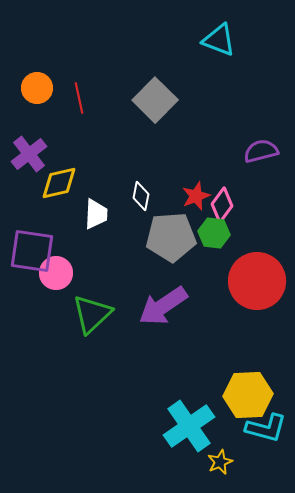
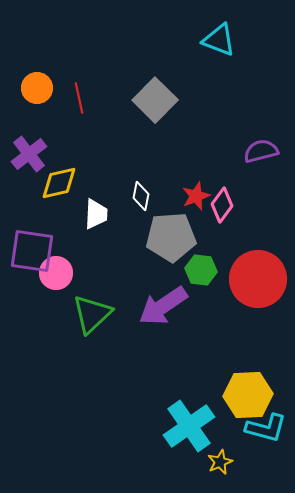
green hexagon: moved 13 px left, 37 px down
red circle: moved 1 px right, 2 px up
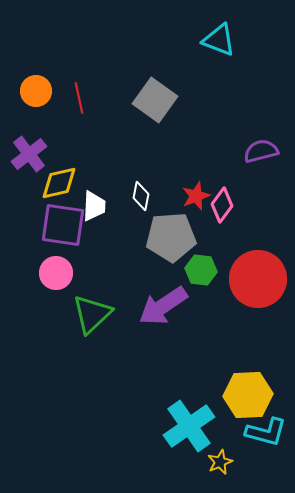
orange circle: moved 1 px left, 3 px down
gray square: rotated 9 degrees counterclockwise
white trapezoid: moved 2 px left, 8 px up
purple square: moved 31 px right, 26 px up
cyan L-shape: moved 4 px down
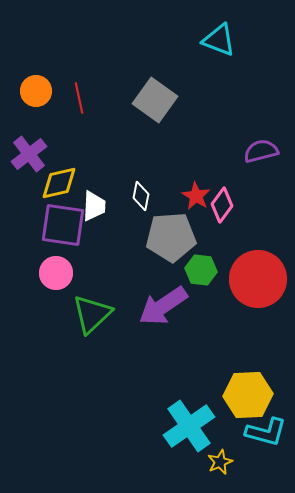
red star: rotated 20 degrees counterclockwise
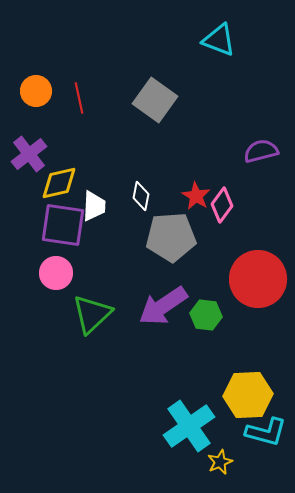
green hexagon: moved 5 px right, 45 px down
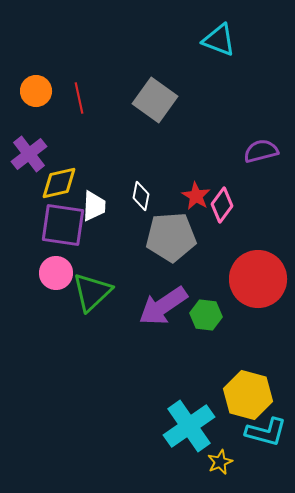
green triangle: moved 22 px up
yellow hexagon: rotated 18 degrees clockwise
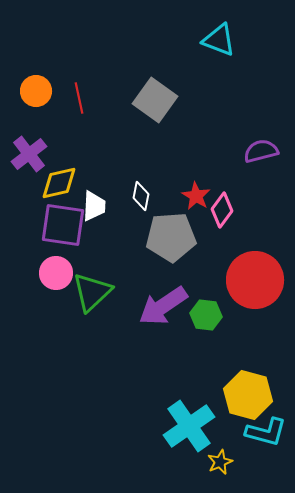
pink diamond: moved 5 px down
red circle: moved 3 px left, 1 px down
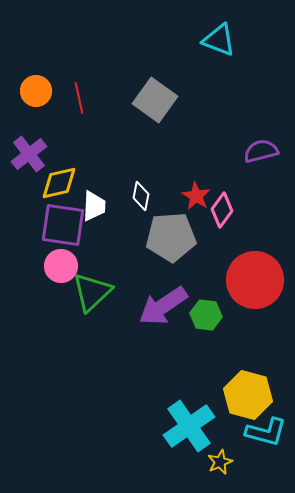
pink circle: moved 5 px right, 7 px up
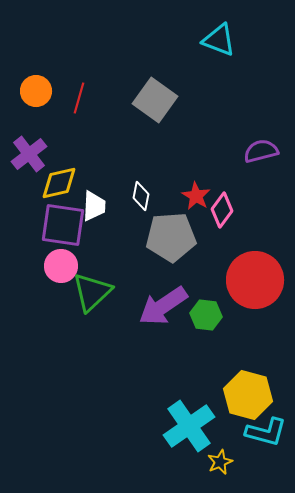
red line: rotated 28 degrees clockwise
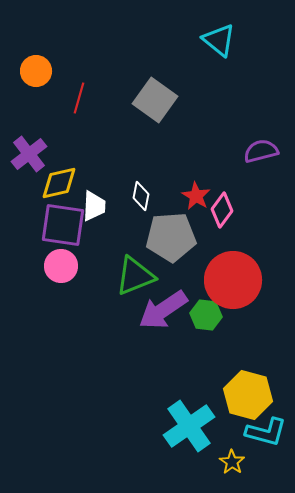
cyan triangle: rotated 18 degrees clockwise
orange circle: moved 20 px up
red circle: moved 22 px left
green triangle: moved 43 px right, 16 px up; rotated 21 degrees clockwise
purple arrow: moved 4 px down
yellow star: moved 12 px right; rotated 15 degrees counterclockwise
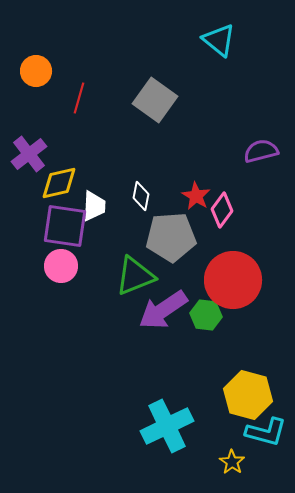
purple square: moved 2 px right, 1 px down
cyan cross: moved 22 px left; rotated 9 degrees clockwise
